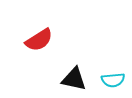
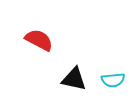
red semicircle: rotated 120 degrees counterclockwise
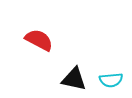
cyan semicircle: moved 2 px left
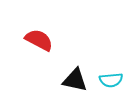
black triangle: moved 1 px right, 1 px down
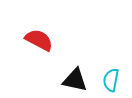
cyan semicircle: rotated 105 degrees clockwise
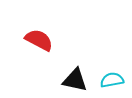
cyan semicircle: moved 1 px right; rotated 70 degrees clockwise
